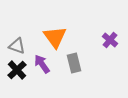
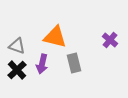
orange triangle: rotated 40 degrees counterclockwise
purple arrow: rotated 132 degrees counterclockwise
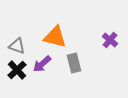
purple arrow: rotated 36 degrees clockwise
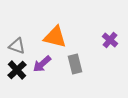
gray rectangle: moved 1 px right, 1 px down
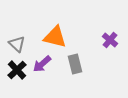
gray triangle: moved 2 px up; rotated 24 degrees clockwise
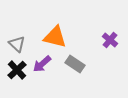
gray rectangle: rotated 42 degrees counterclockwise
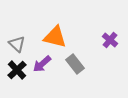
gray rectangle: rotated 18 degrees clockwise
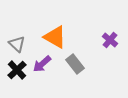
orange triangle: rotated 15 degrees clockwise
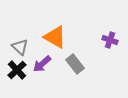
purple cross: rotated 21 degrees counterclockwise
gray triangle: moved 3 px right, 3 px down
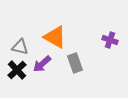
gray triangle: rotated 30 degrees counterclockwise
gray rectangle: moved 1 px up; rotated 18 degrees clockwise
